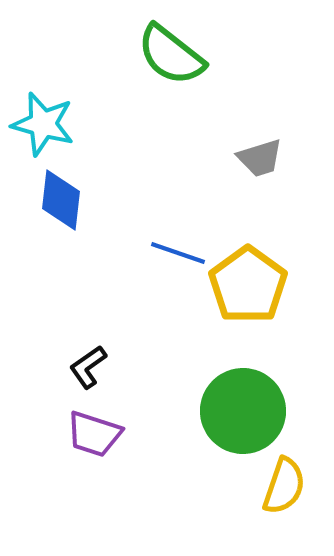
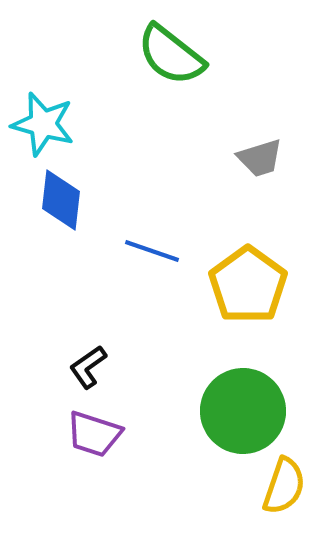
blue line: moved 26 px left, 2 px up
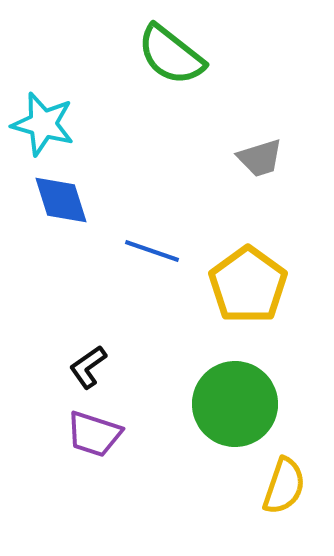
blue diamond: rotated 24 degrees counterclockwise
green circle: moved 8 px left, 7 px up
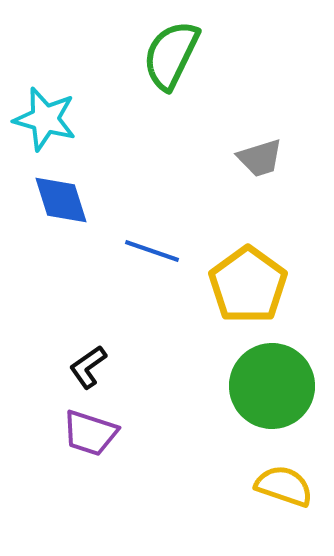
green semicircle: rotated 78 degrees clockwise
cyan star: moved 2 px right, 5 px up
green circle: moved 37 px right, 18 px up
purple trapezoid: moved 4 px left, 1 px up
yellow semicircle: rotated 90 degrees counterclockwise
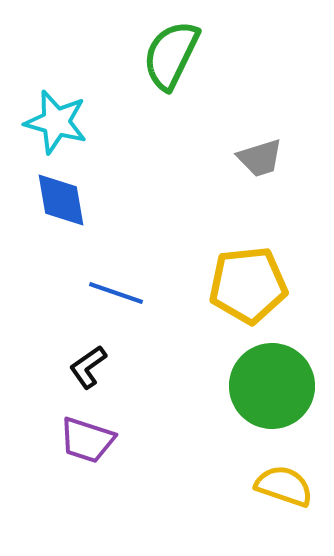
cyan star: moved 11 px right, 3 px down
blue diamond: rotated 8 degrees clockwise
blue line: moved 36 px left, 42 px down
yellow pentagon: rotated 30 degrees clockwise
purple trapezoid: moved 3 px left, 7 px down
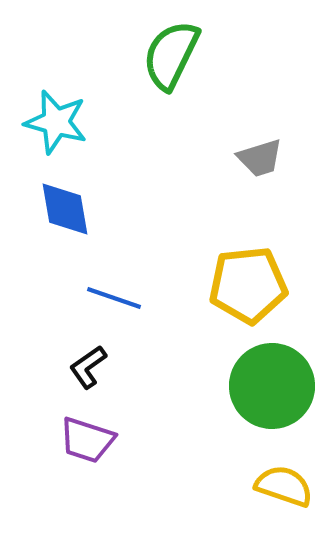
blue diamond: moved 4 px right, 9 px down
blue line: moved 2 px left, 5 px down
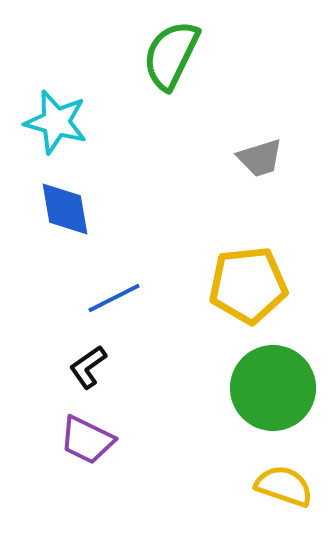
blue line: rotated 46 degrees counterclockwise
green circle: moved 1 px right, 2 px down
purple trapezoid: rotated 8 degrees clockwise
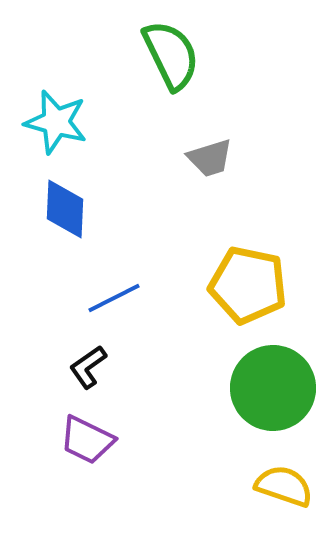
green semicircle: rotated 128 degrees clockwise
gray trapezoid: moved 50 px left
blue diamond: rotated 12 degrees clockwise
yellow pentagon: rotated 18 degrees clockwise
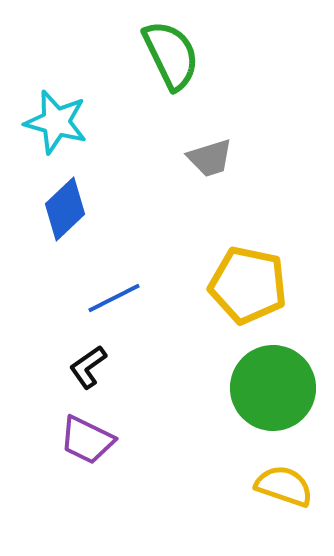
blue diamond: rotated 44 degrees clockwise
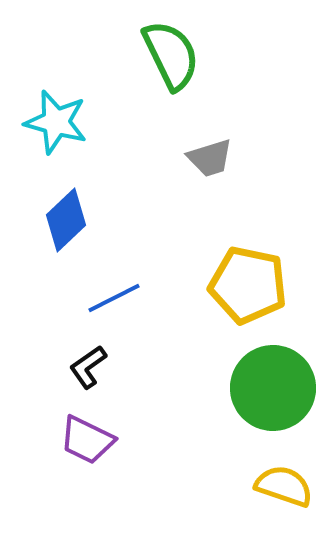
blue diamond: moved 1 px right, 11 px down
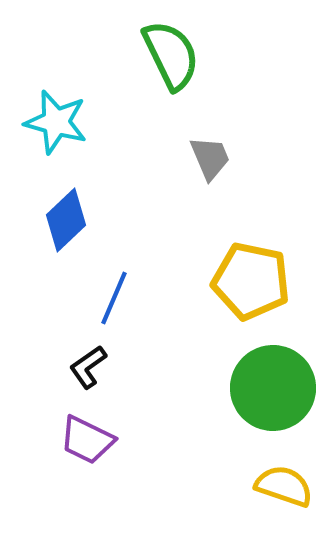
gray trapezoid: rotated 96 degrees counterclockwise
yellow pentagon: moved 3 px right, 4 px up
blue line: rotated 40 degrees counterclockwise
